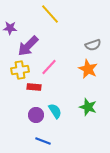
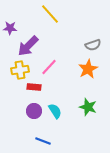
orange star: rotated 18 degrees clockwise
purple circle: moved 2 px left, 4 px up
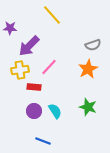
yellow line: moved 2 px right, 1 px down
purple arrow: moved 1 px right
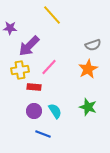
blue line: moved 7 px up
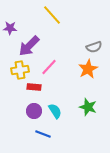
gray semicircle: moved 1 px right, 2 px down
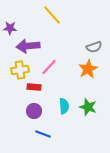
purple arrow: moved 1 px left; rotated 40 degrees clockwise
cyan semicircle: moved 9 px right, 5 px up; rotated 28 degrees clockwise
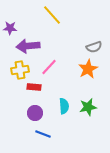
green star: rotated 30 degrees counterclockwise
purple circle: moved 1 px right, 2 px down
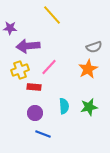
yellow cross: rotated 12 degrees counterclockwise
green star: moved 1 px right
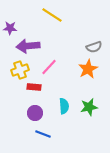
yellow line: rotated 15 degrees counterclockwise
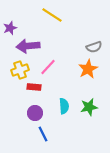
purple star: rotated 24 degrees counterclockwise
pink line: moved 1 px left
blue line: rotated 42 degrees clockwise
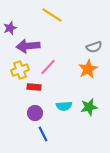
cyan semicircle: rotated 91 degrees clockwise
